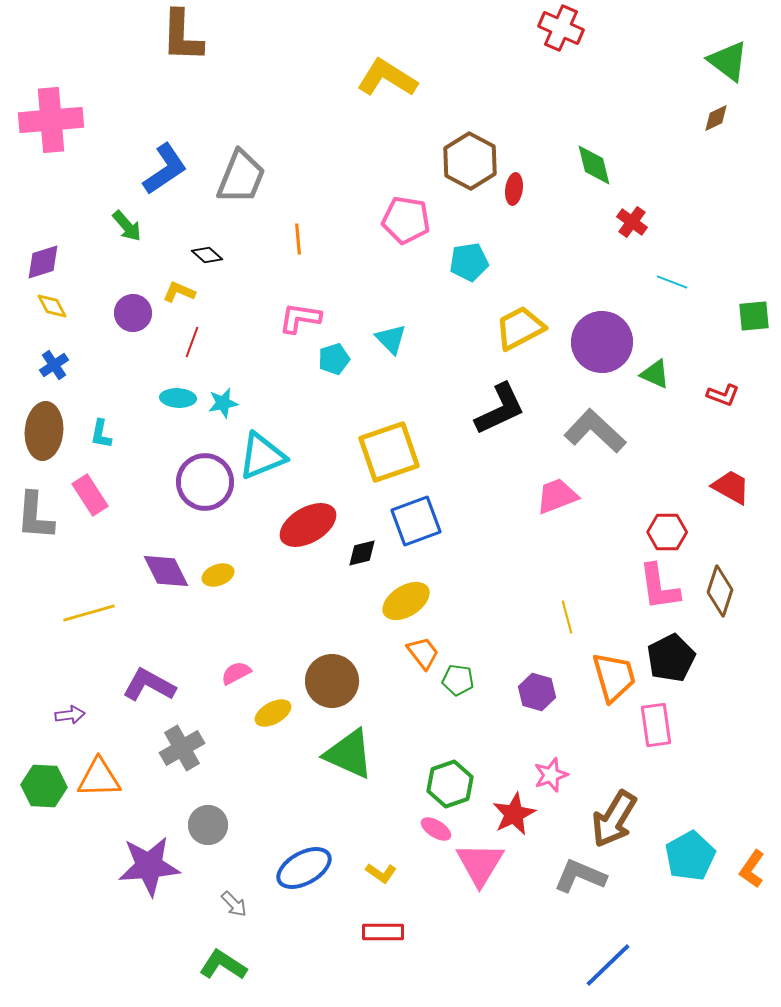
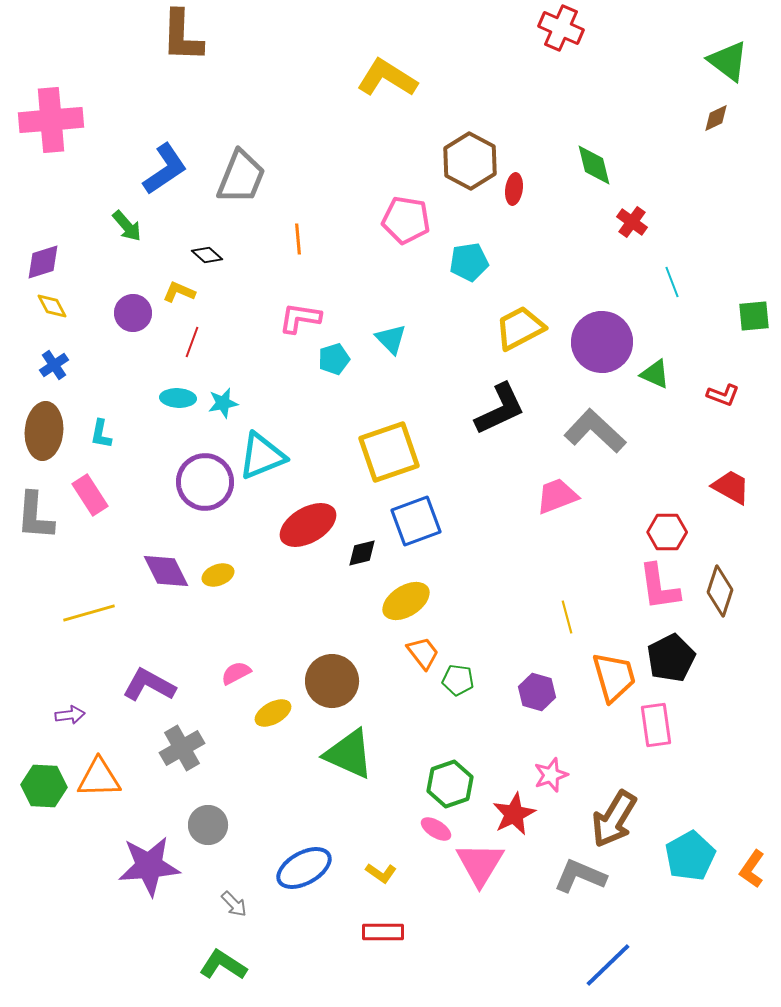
cyan line at (672, 282): rotated 48 degrees clockwise
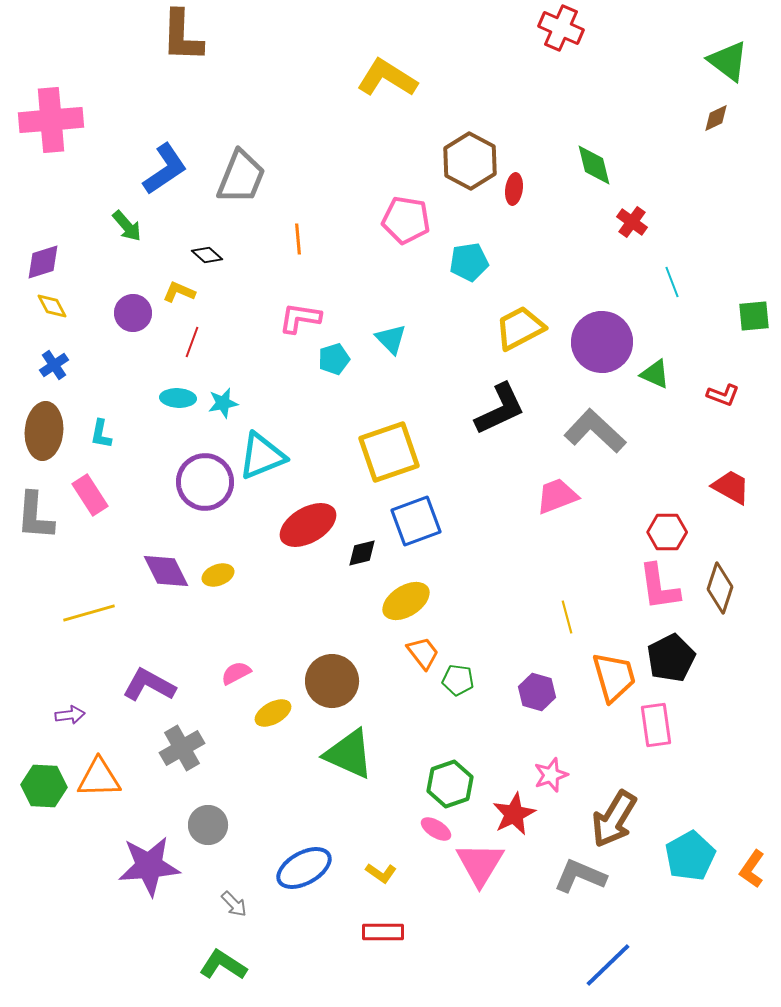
brown diamond at (720, 591): moved 3 px up
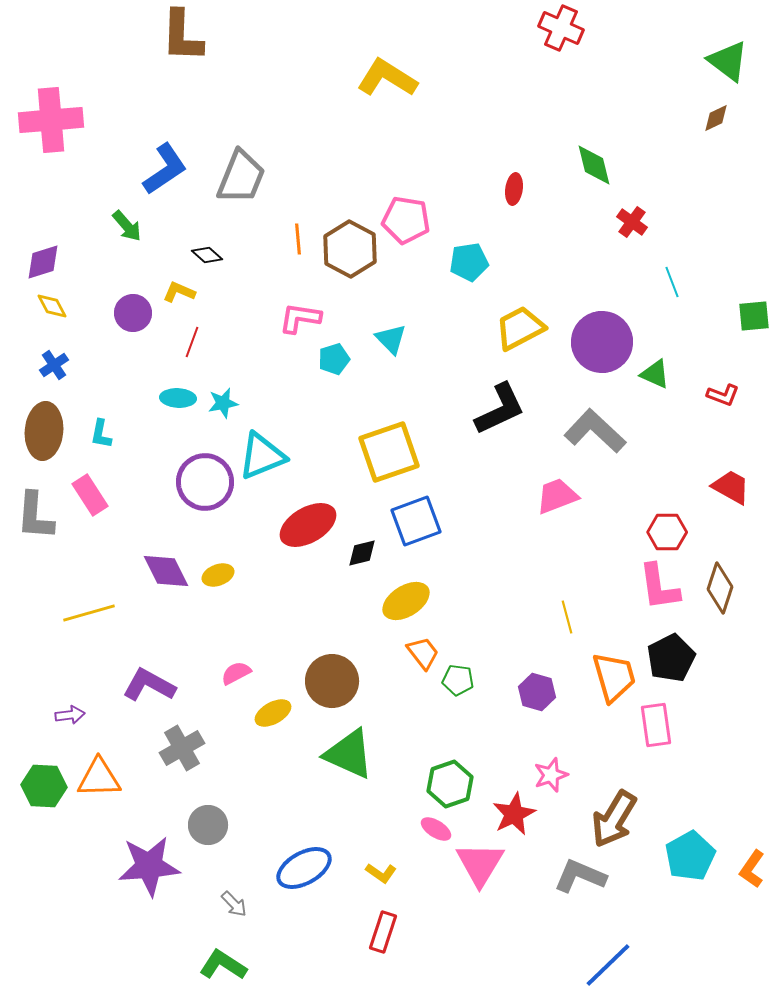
brown hexagon at (470, 161): moved 120 px left, 88 px down
red rectangle at (383, 932): rotated 72 degrees counterclockwise
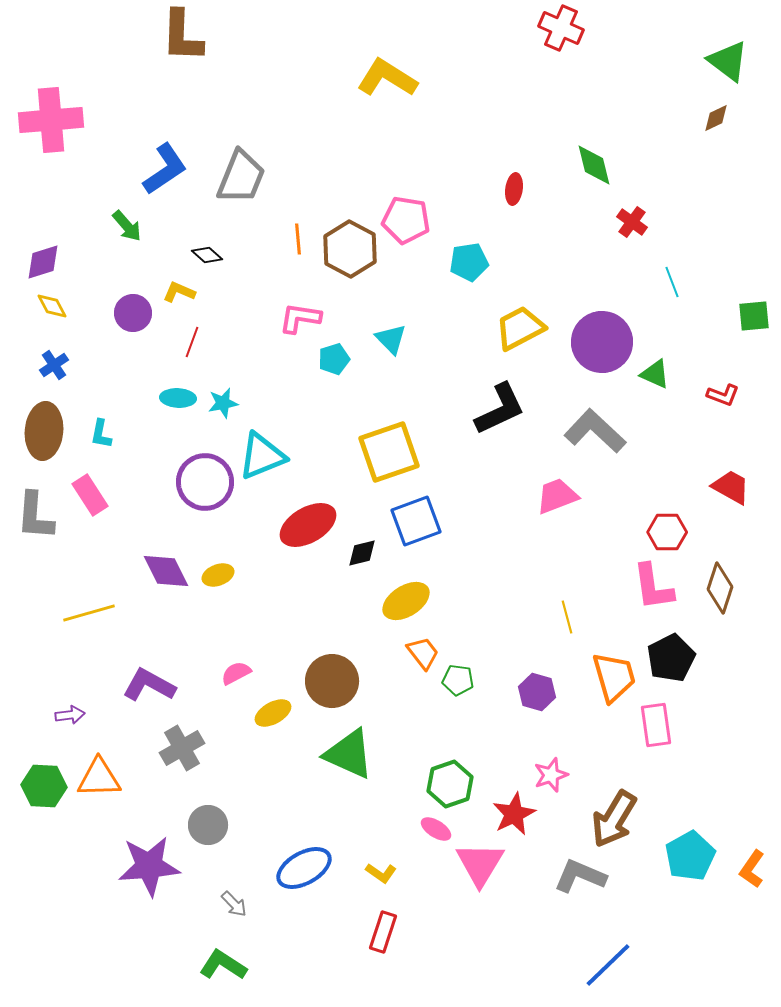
pink L-shape at (659, 587): moved 6 px left
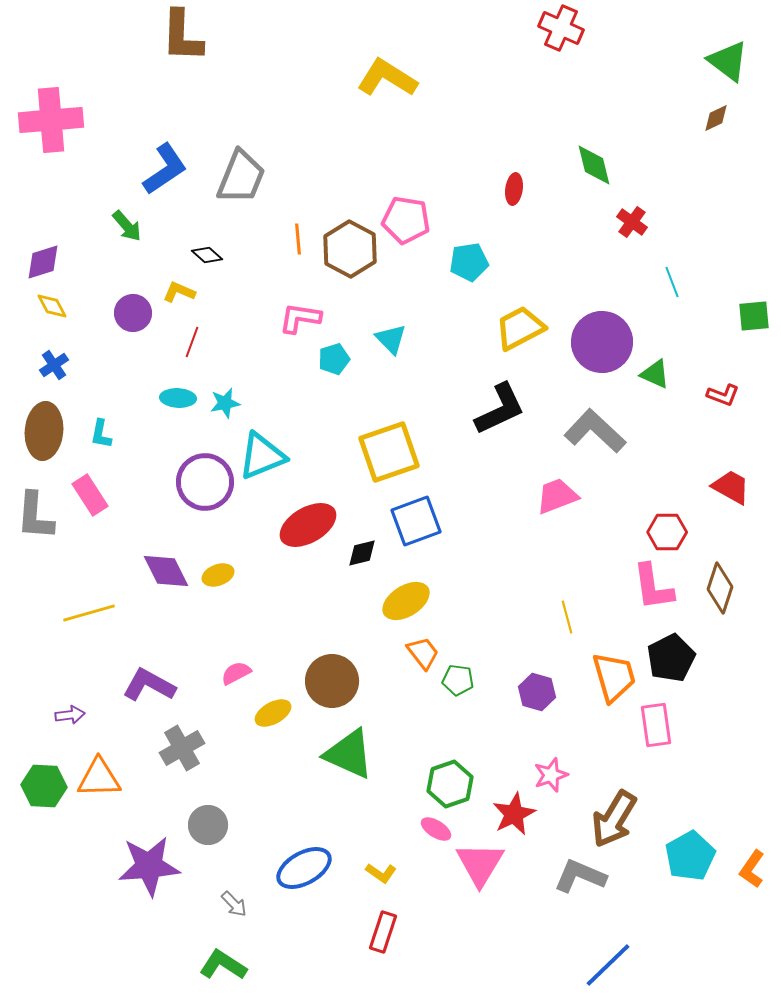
cyan star at (223, 403): moved 2 px right
